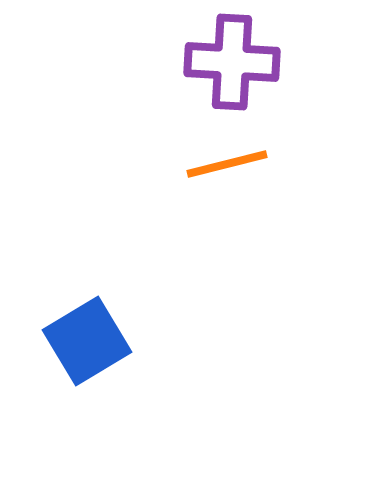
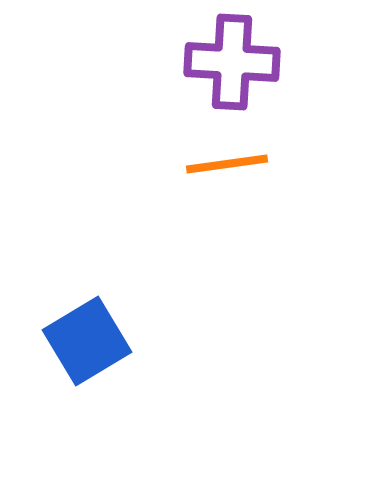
orange line: rotated 6 degrees clockwise
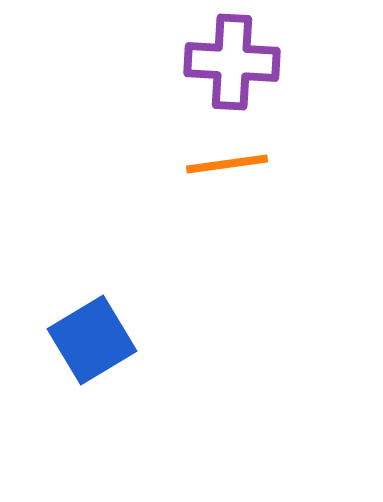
blue square: moved 5 px right, 1 px up
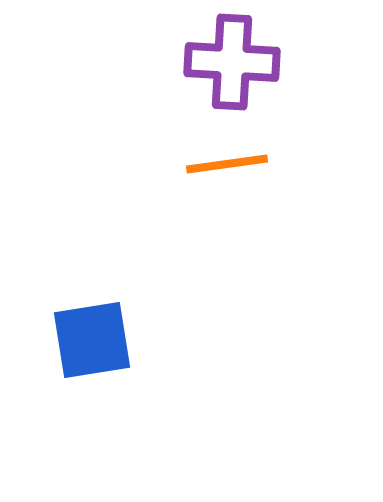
blue square: rotated 22 degrees clockwise
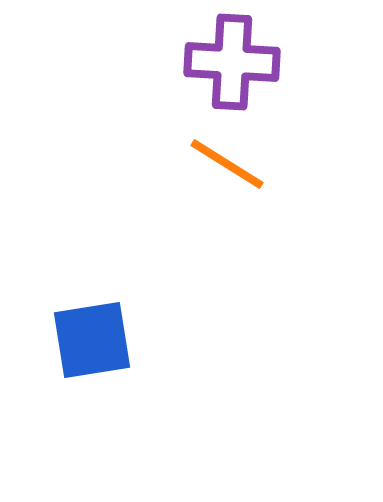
orange line: rotated 40 degrees clockwise
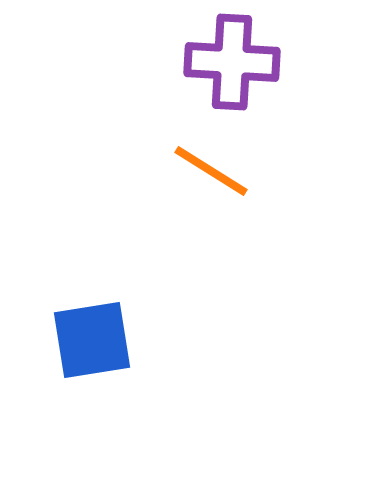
orange line: moved 16 px left, 7 px down
